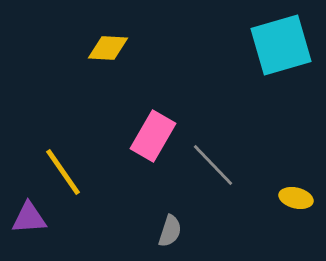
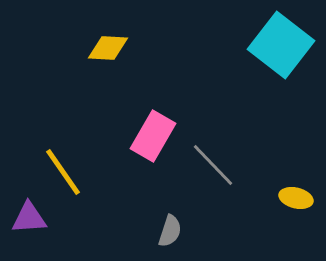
cyan square: rotated 36 degrees counterclockwise
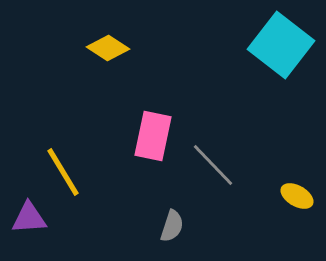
yellow diamond: rotated 30 degrees clockwise
pink rectangle: rotated 18 degrees counterclockwise
yellow line: rotated 4 degrees clockwise
yellow ellipse: moved 1 px right, 2 px up; rotated 16 degrees clockwise
gray semicircle: moved 2 px right, 5 px up
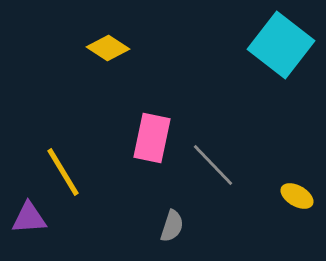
pink rectangle: moved 1 px left, 2 px down
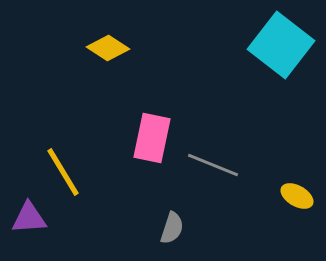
gray line: rotated 24 degrees counterclockwise
gray semicircle: moved 2 px down
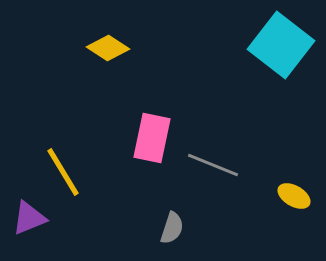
yellow ellipse: moved 3 px left
purple triangle: rotated 18 degrees counterclockwise
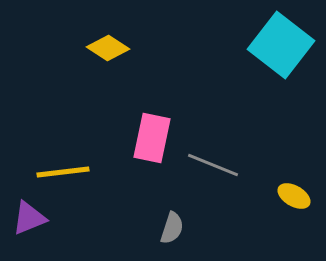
yellow line: rotated 66 degrees counterclockwise
